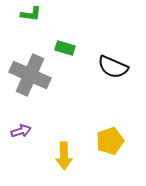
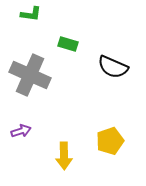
green rectangle: moved 3 px right, 4 px up
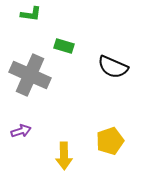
green rectangle: moved 4 px left, 2 px down
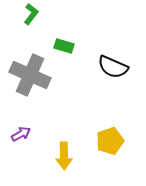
green L-shape: rotated 60 degrees counterclockwise
purple arrow: moved 3 px down; rotated 12 degrees counterclockwise
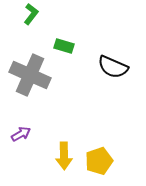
yellow pentagon: moved 11 px left, 20 px down
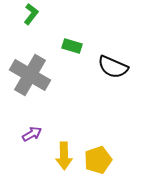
green rectangle: moved 8 px right
gray cross: rotated 6 degrees clockwise
purple arrow: moved 11 px right
yellow pentagon: moved 1 px left, 1 px up
